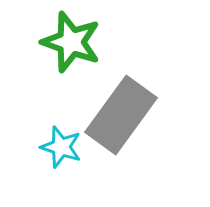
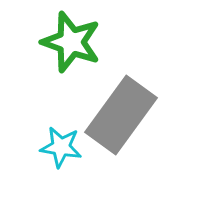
cyan star: rotated 9 degrees counterclockwise
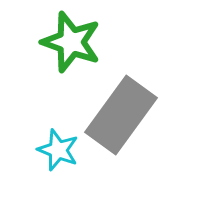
cyan star: moved 3 px left, 3 px down; rotated 12 degrees clockwise
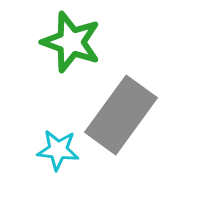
cyan star: rotated 15 degrees counterclockwise
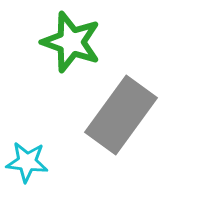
cyan star: moved 31 px left, 12 px down
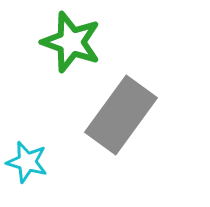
cyan star: rotated 9 degrees clockwise
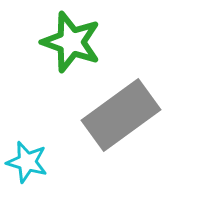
gray rectangle: rotated 18 degrees clockwise
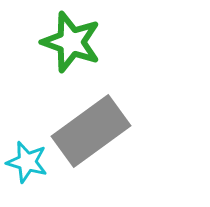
gray rectangle: moved 30 px left, 16 px down
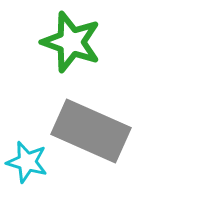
gray rectangle: rotated 60 degrees clockwise
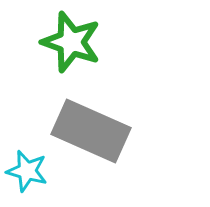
cyan star: moved 9 px down
